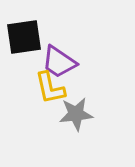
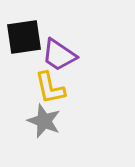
purple trapezoid: moved 7 px up
gray star: moved 32 px left, 7 px down; rotated 28 degrees clockwise
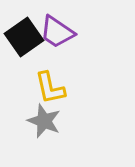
black square: rotated 27 degrees counterclockwise
purple trapezoid: moved 2 px left, 23 px up
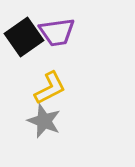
purple trapezoid: rotated 42 degrees counterclockwise
yellow L-shape: rotated 105 degrees counterclockwise
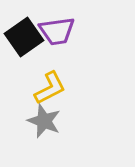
purple trapezoid: moved 1 px up
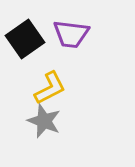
purple trapezoid: moved 14 px right, 3 px down; rotated 15 degrees clockwise
black square: moved 1 px right, 2 px down
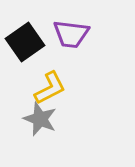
black square: moved 3 px down
gray star: moved 4 px left, 2 px up
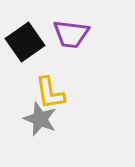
yellow L-shape: moved 5 px down; rotated 108 degrees clockwise
